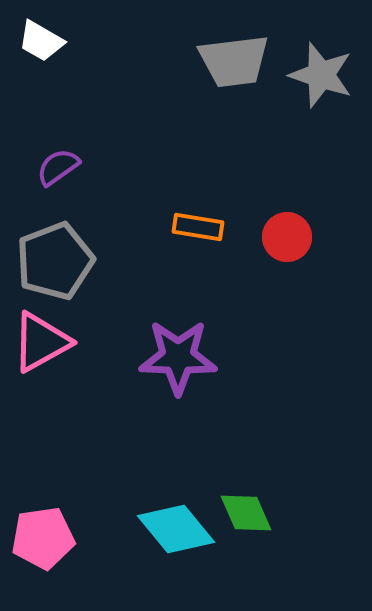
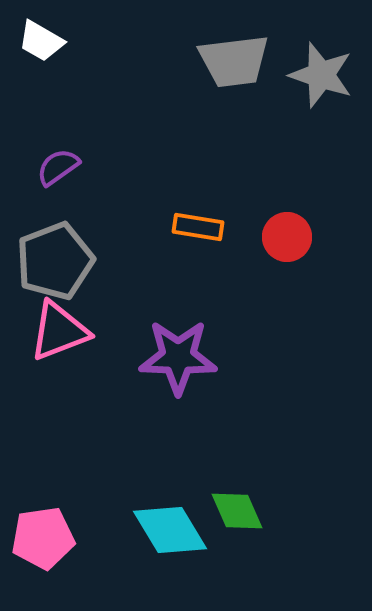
pink triangle: moved 18 px right, 11 px up; rotated 8 degrees clockwise
green diamond: moved 9 px left, 2 px up
cyan diamond: moved 6 px left, 1 px down; rotated 8 degrees clockwise
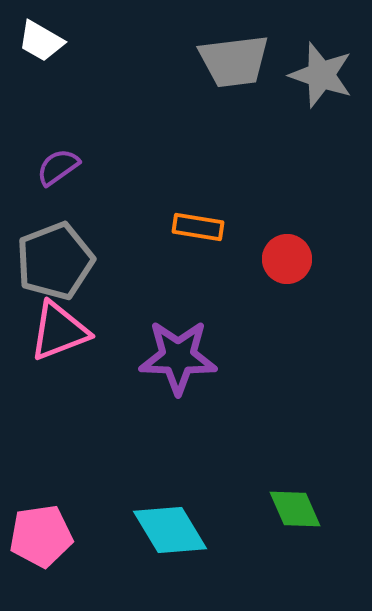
red circle: moved 22 px down
green diamond: moved 58 px right, 2 px up
pink pentagon: moved 2 px left, 2 px up
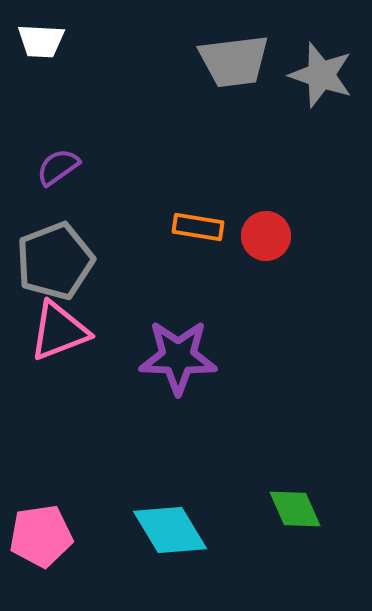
white trapezoid: rotated 27 degrees counterclockwise
red circle: moved 21 px left, 23 px up
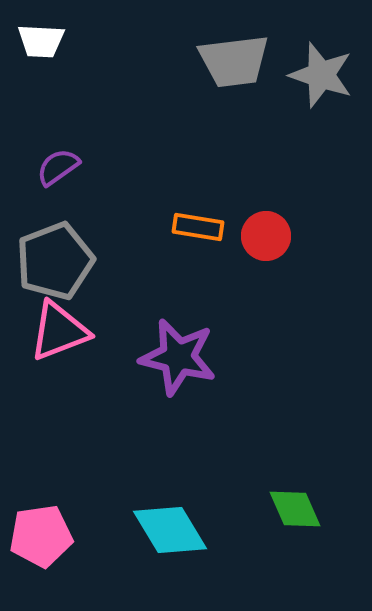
purple star: rotated 12 degrees clockwise
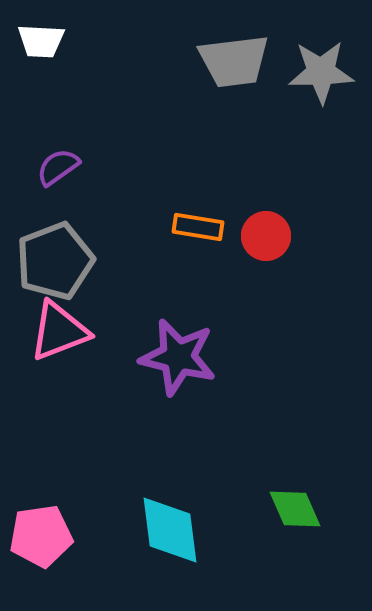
gray star: moved 3 px up; rotated 20 degrees counterclockwise
cyan diamond: rotated 24 degrees clockwise
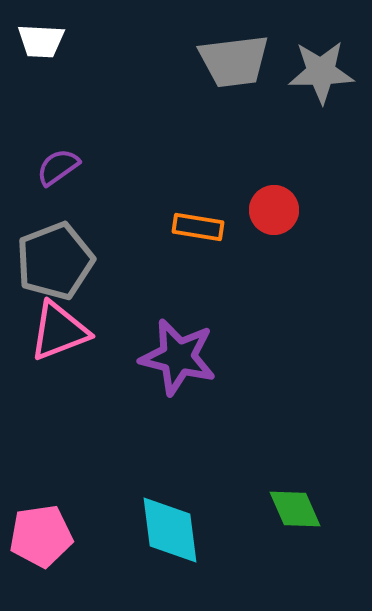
red circle: moved 8 px right, 26 px up
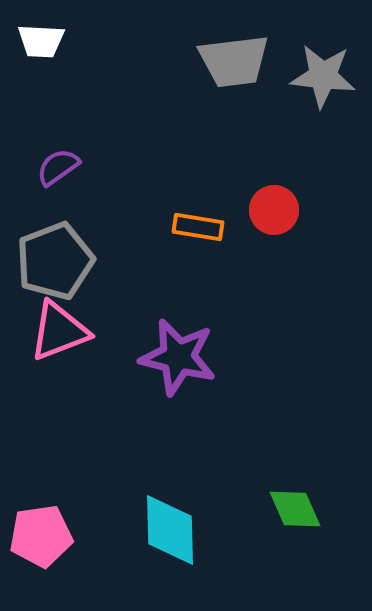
gray star: moved 2 px right, 4 px down; rotated 8 degrees clockwise
cyan diamond: rotated 6 degrees clockwise
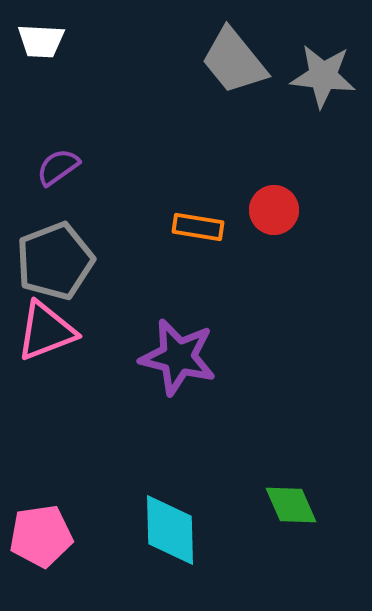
gray trapezoid: rotated 58 degrees clockwise
pink triangle: moved 13 px left
green diamond: moved 4 px left, 4 px up
